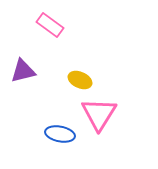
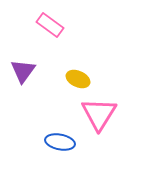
purple triangle: rotated 40 degrees counterclockwise
yellow ellipse: moved 2 px left, 1 px up
blue ellipse: moved 8 px down
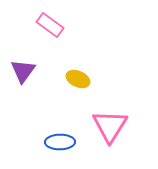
pink triangle: moved 11 px right, 12 px down
blue ellipse: rotated 12 degrees counterclockwise
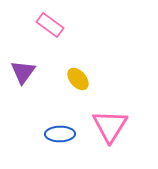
purple triangle: moved 1 px down
yellow ellipse: rotated 25 degrees clockwise
blue ellipse: moved 8 px up
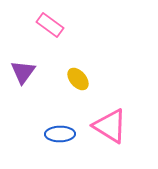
pink triangle: rotated 30 degrees counterclockwise
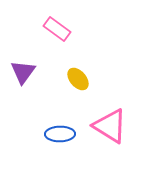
pink rectangle: moved 7 px right, 4 px down
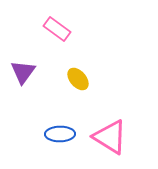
pink triangle: moved 11 px down
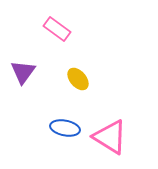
blue ellipse: moved 5 px right, 6 px up; rotated 12 degrees clockwise
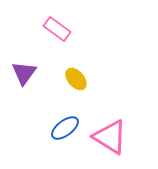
purple triangle: moved 1 px right, 1 px down
yellow ellipse: moved 2 px left
blue ellipse: rotated 48 degrees counterclockwise
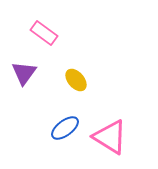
pink rectangle: moved 13 px left, 4 px down
yellow ellipse: moved 1 px down
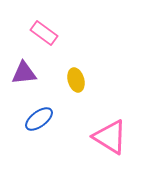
purple triangle: rotated 48 degrees clockwise
yellow ellipse: rotated 25 degrees clockwise
blue ellipse: moved 26 px left, 9 px up
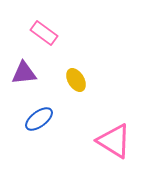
yellow ellipse: rotated 15 degrees counterclockwise
pink triangle: moved 4 px right, 4 px down
